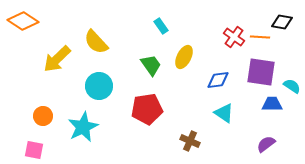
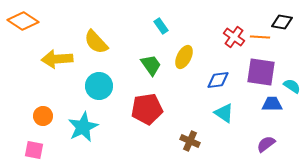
yellow arrow: rotated 40 degrees clockwise
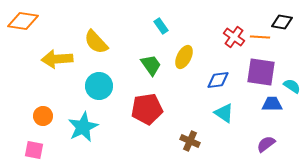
orange diamond: rotated 24 degrees counterclockwise
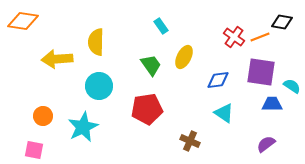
orange line: rotated 24 degrees counterclockwise
yellow semicircle: rotated 44 degrees clockwise
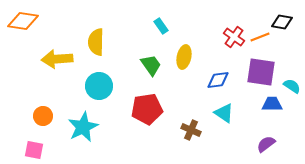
yellow ellipse: rotated 15 degrees counterclockwise
brown cross: moved 1 px right, 11 px up
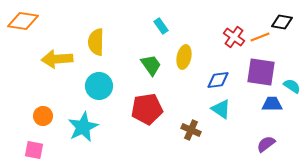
cyan triangle: moved 3 px left, 4 px up
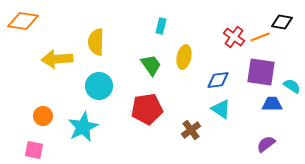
cyan rectangle: rotated 49 degrees clockwise
brown cross: rotated 30 degrees clockwise
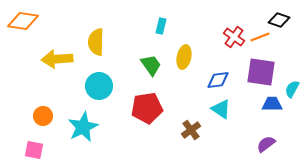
black diamond: moved 3 px left, 2 px up; rotated 10 degrees clockwise
cyan semicircle: moved 3 px down; rotated 96 degrees counterclockwise
red pentagon: moved 1 px up
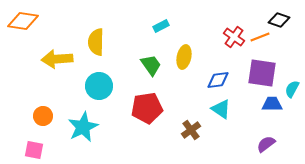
cyan rectangle: rotated 49 degrees clockwise
purple square: moved 1 px right, 1 px down
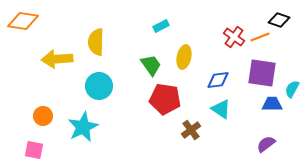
red pentagon: moved 18 px right, 9 px up; rotated 16 degrees clockwise
